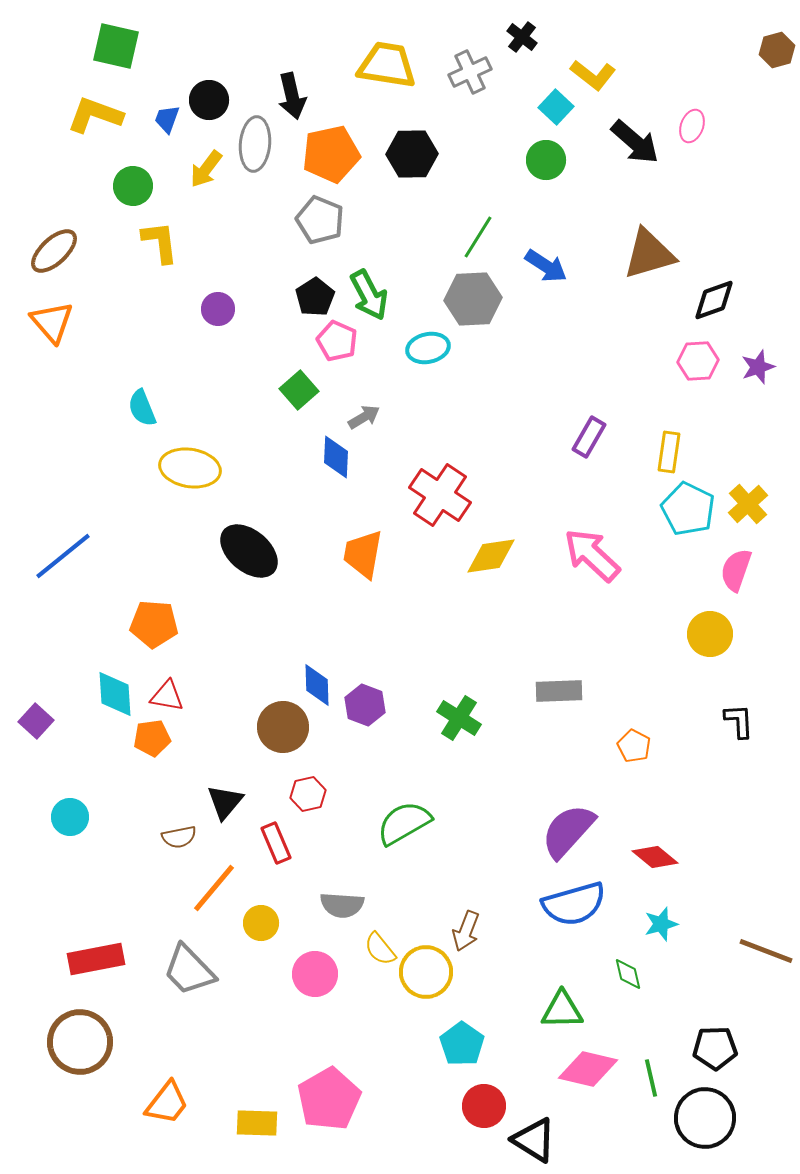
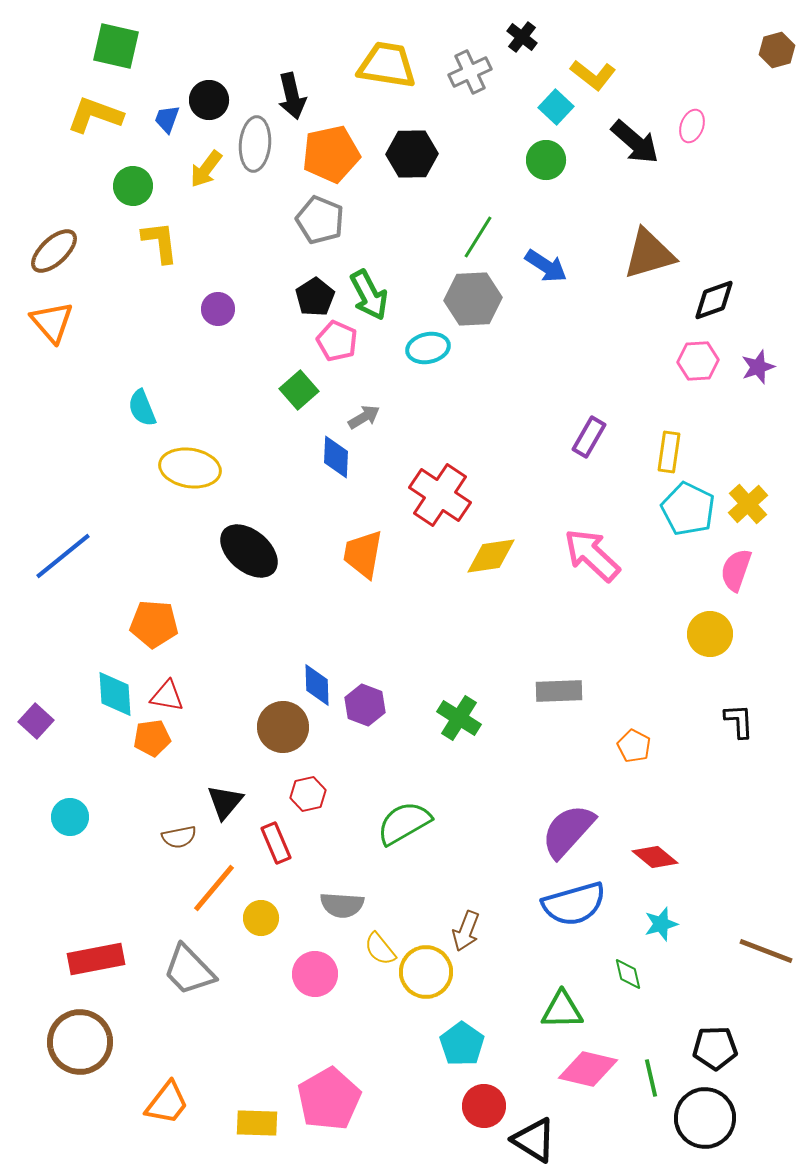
yellow circle at (261, 923): moved 5 px up
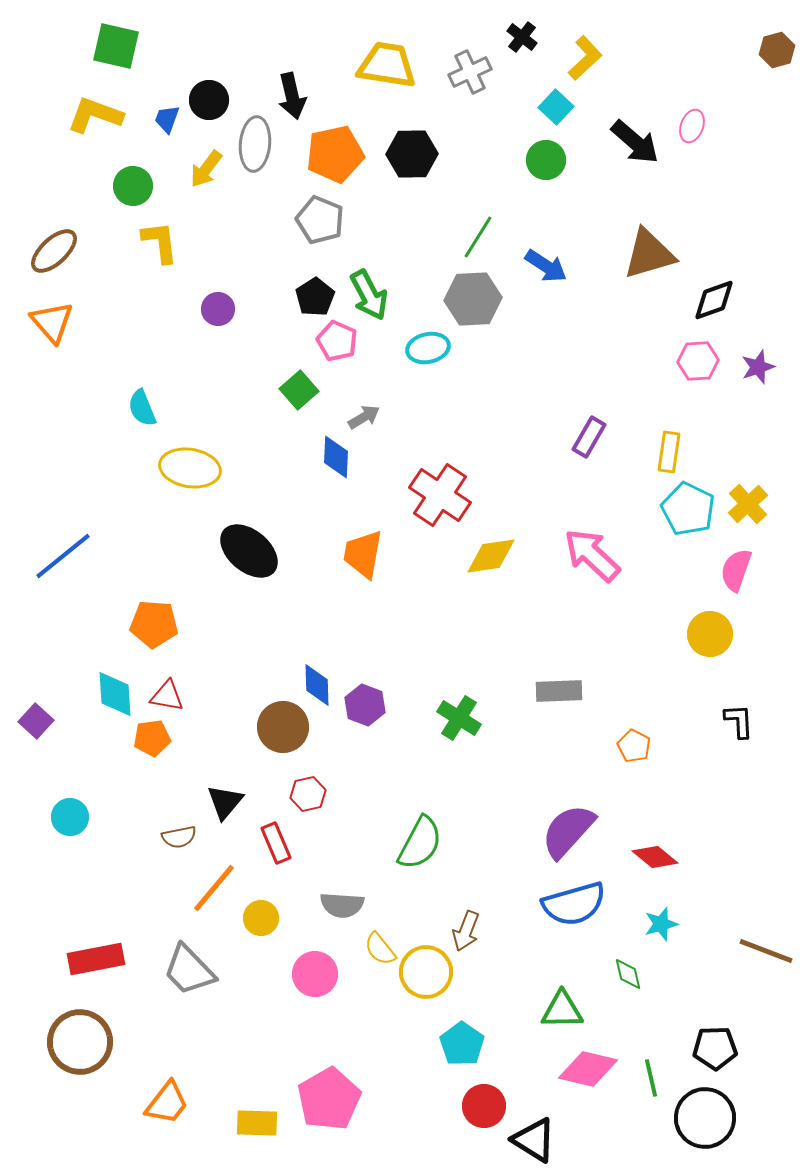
yellow L-shape at (593, 75): moved 8 px left, 17 px up; rotated 81 degrees counterclockwise
orange pentagon at (331, 154): moved 4 px right
green semicircle at (404, 823): moved 16 px right, 20 px down; rotated 148 degrees clockwise
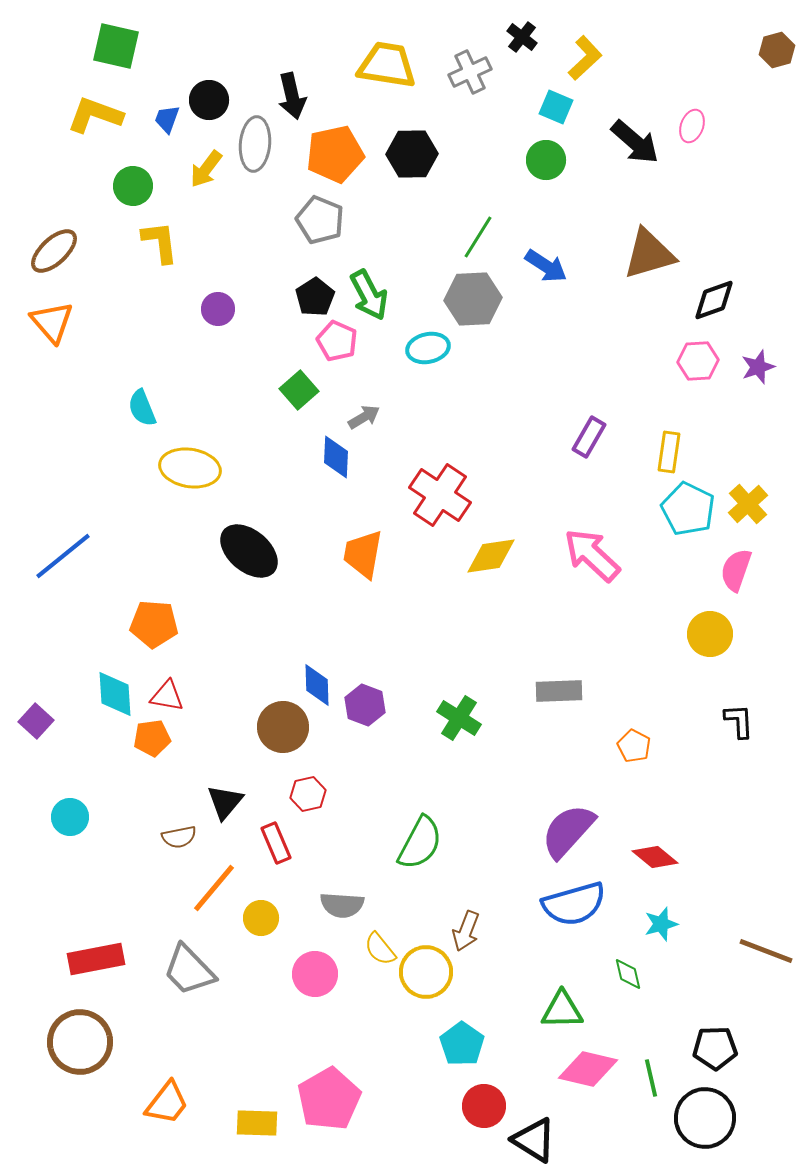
cyan square at (556, 107): rotated 20 degrees counterclockwise
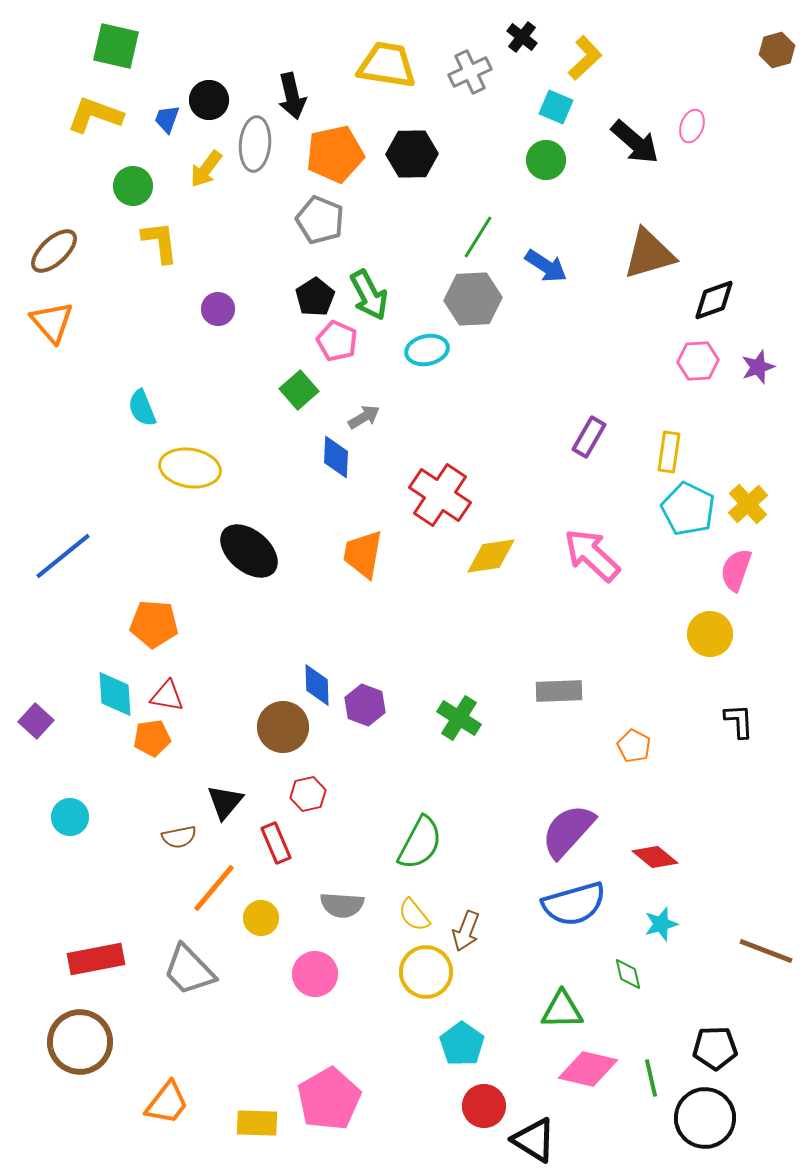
cyan ellipse at (428, 348): moved 1 px left, 2 px down
yellow semicircle at (380, 949): moved 34 px right, 34 px up
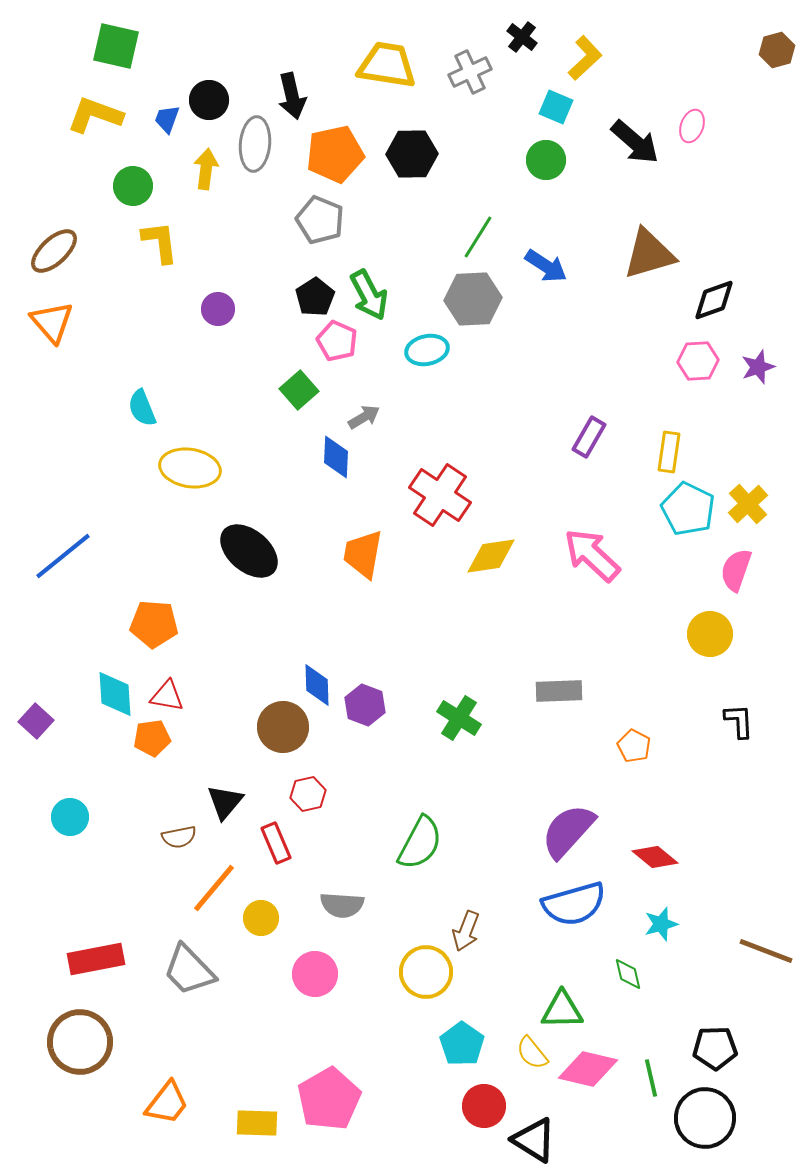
yellow arrow at (206, 169): rotated 150 degrees clockwise
yellow semicircle at (414, 915): moved 118 px right, 138 px down
